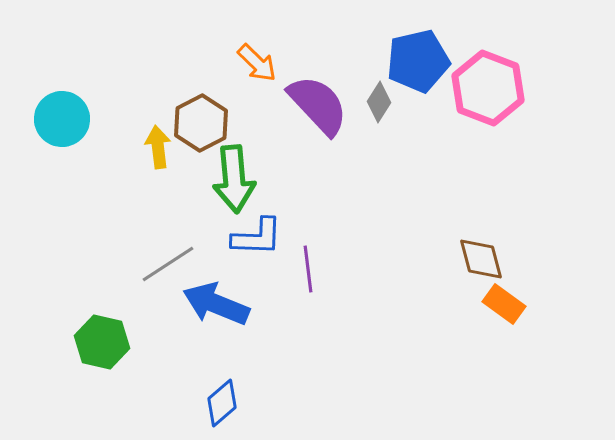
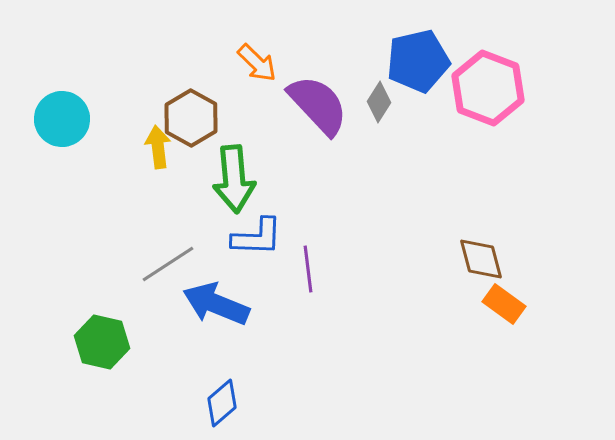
brown hexagon: moved 10 px left, 5 px up; rotated 4 degrees counterclockwise
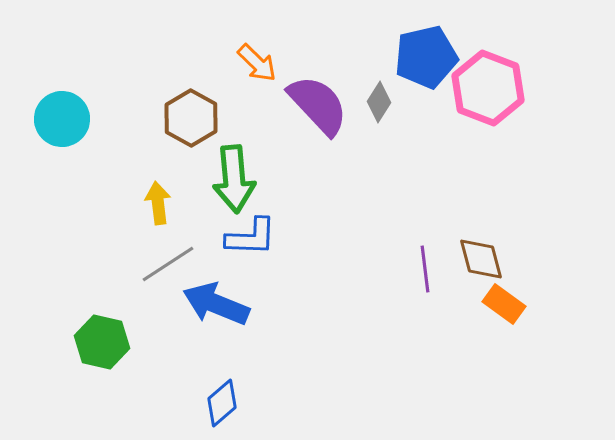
blue pentagon: moved 8 px right, 4 px up
yellow arrow: moved 56 px down
blue L-shape: moved 6 px left
purple line: moved 117 px right
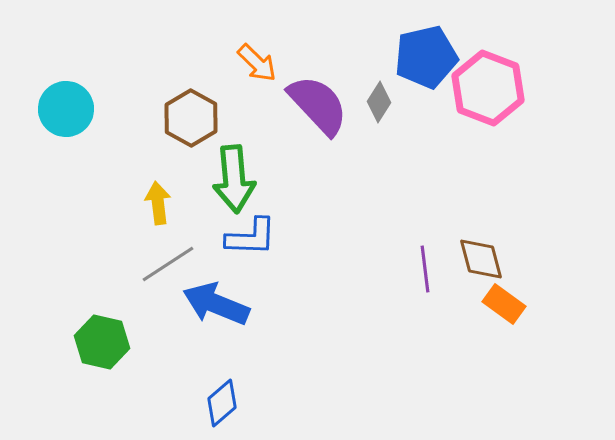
cyan circle: moved 4 px right, 10 px up
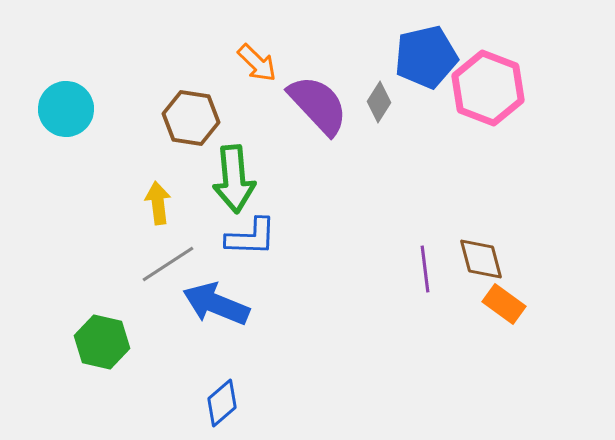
brown hexagon: rotated 20 degrees counterclockwise
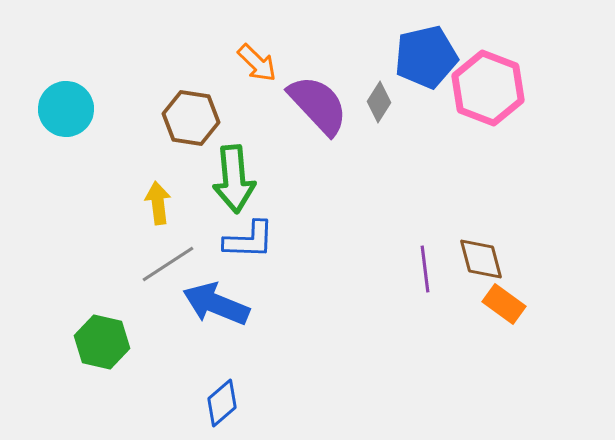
blue L-shape: moved 2 px left, 3 px down
